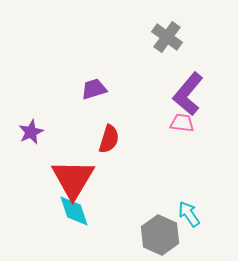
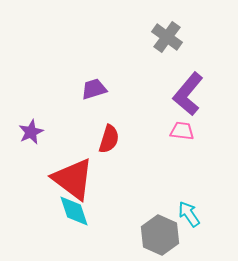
pink trapezoid: moved 8 px down
red triangle: rotated 24 degrees counterclockwise
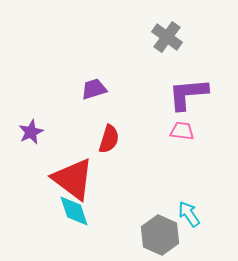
purple L-shape: rotated 45 degrees clockwise
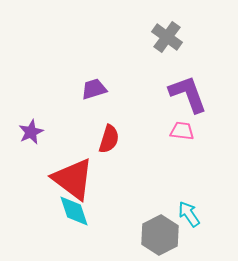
purple L-shape: rotated 75 degrees clockwise
gray hexagon: rotated 9 degrees clockwise
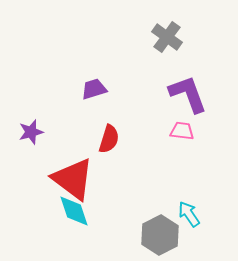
purple star: rotated 10 degrees clockwise
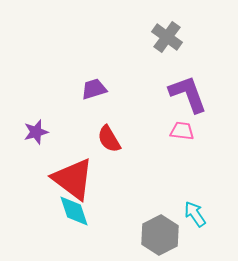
purple star: moved 5 px right
red semicircle: rotated 132 degrees clockwise
cyan arrow: moved 6 px right
